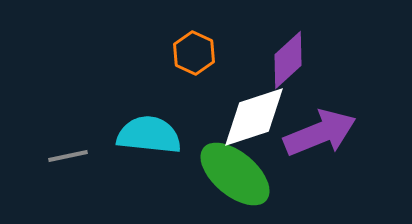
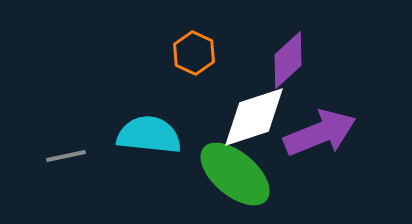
gray line: moved 2 px left
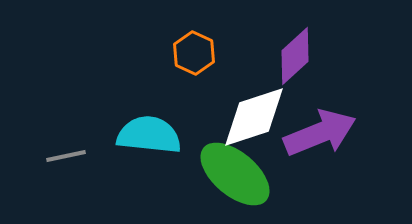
purple diamond: moved 7 px right, 4 px up
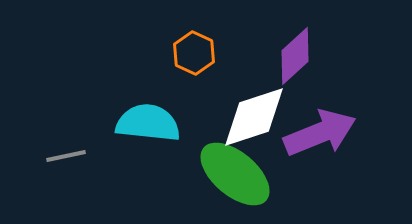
cyan semicircle: moved 1 px left, 12 px up
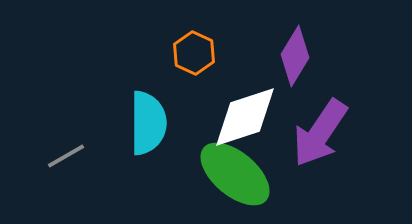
purple diamond: rotated 16 degrees counterclockwise
white diamond: moved 9 px left
cyan semicircle: rotated 84 degrees clockwise
purple arrow: rotated 146 degrees clockwise
gray line: rotated 18 degrees counterclockwise
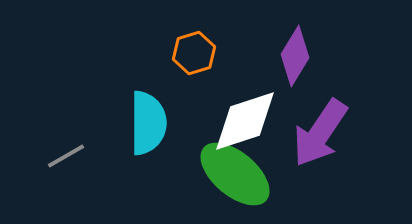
orange hexagon: rotated 18 degrees clockwise
white diamond: moved 4 px down
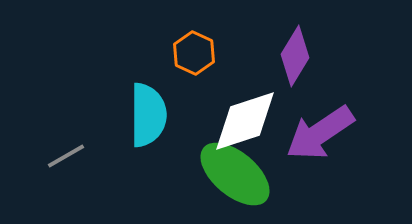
orange hexagon: rotated 18 degrees counterclockwise
cyan semicircle: moved 8 px up
purple arrow: rotated 22 degrees clockwise
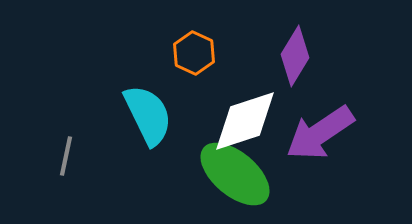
cyan semicircle: rotated 26 degrees counterclockwise
gray line: rotated 48 degrees counterclockwise
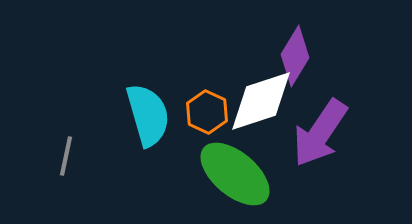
orange hexagon: moved 13 px right, 59 px down
cyan semicircle: rotated 10 degrees clockwise
white diamond: moved 16 px right, 20 px up
purple arrow: rotated 22 degrees counterclockwise
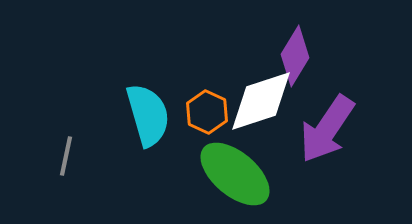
purple arrow: moved 7 px right, 4 px up
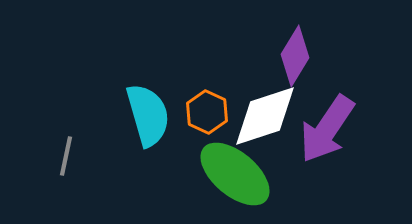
white diamond: moved 4 px right, 15 px down
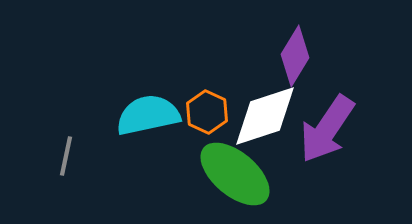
cyan semicircle: rotated 86 degrees counterclockwise
